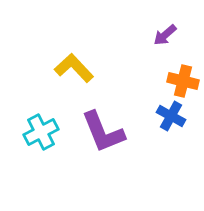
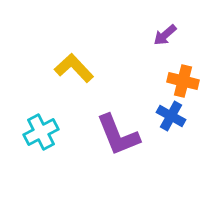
purple L-shape: moved 15 px right, 3 px down
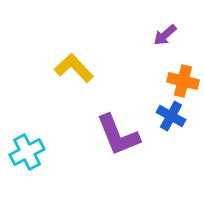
cyan cross: moved 14 px left, 20 px down
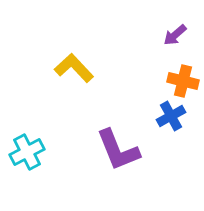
purple arrow: moved 10 px right
blue cross: rotated 32 degrees clockwise
purple L-shape: moved 15 px down
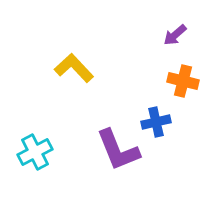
blue cross: moved 15 px left, 6 px down; rotated 16 degrees clockwise
cyan cross: moved 8 px right
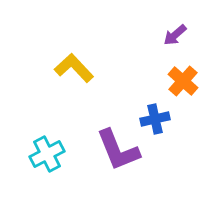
orange cross: rotated 28 degrees clockwise
blue cross: moved 1 px left, 3 px up
cyan cross: moved 12 px right, 2 px down
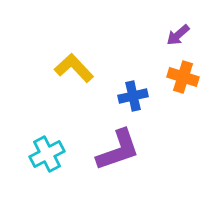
purple arrow: moved 3 px right
orange cross: moved 4 px up; rotated 24 degrees counterclockwise
blue cross: moved 22 px left, 23 px up
purple L-shape: rotated 87 degrees counterclockwise
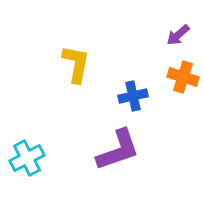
yellow L-shape: moved 2 px right, 4 px up; rotated 54 degrees clockwise
cyan cross: moved 20 px left, 4 px down
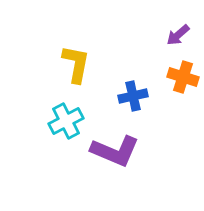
purple L-shape: moved 3 px left, 1 px down; rotated 42 degrees clockwise
cyan cross: moved 39 px right, 37 px up
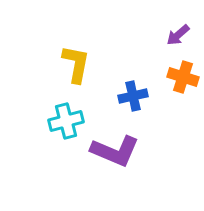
cyan cross: rotated 12 degrees clockwise
